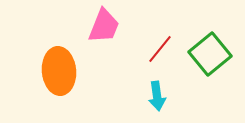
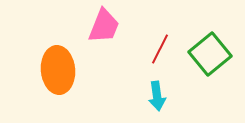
red line: rotated 12 degrees counterclockwise
orange ellipse: moved 1 px left, 1 px up
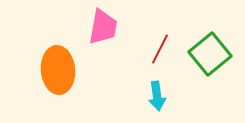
pink trapezoid: moved 1 px left, 1 px down; rotated 12 degrees counterclockwise
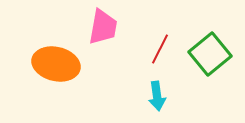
orange ellipse: moved 2 px left, 6 px up; rotated 72 degrees counterclockwise
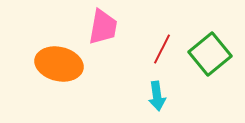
red line: moved 2 px right
orange ellipse: moved 3 px right
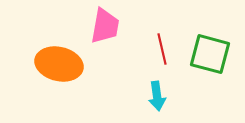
pink trapezoid: moved 2 px right, 1 px up
red line: rotated 40 degrees counterclockwise
green square: rotated 36 degrees counterclockwise
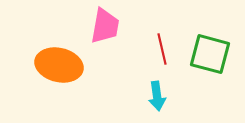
orange ellipse: moved 1 px down
